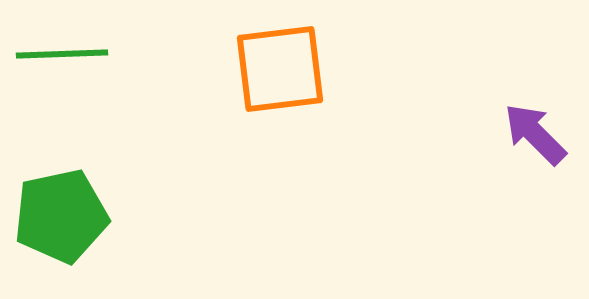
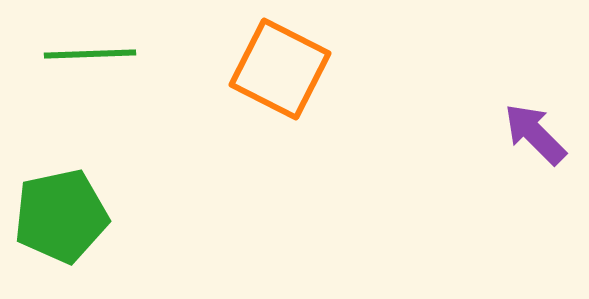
green line: moved 28 px right
orange square: rotated 34 degrees clockwise
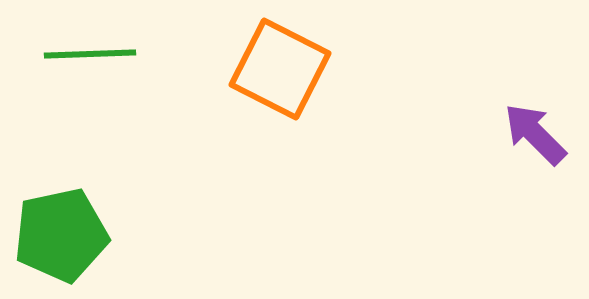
green pentagon: moved 19 px down
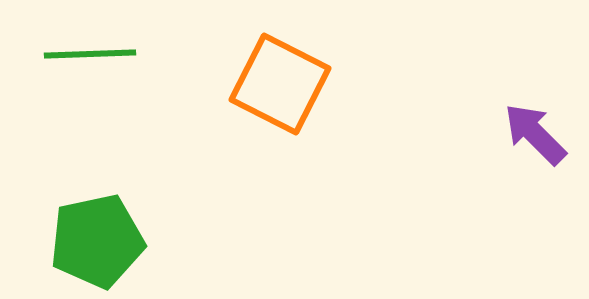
orange square: moved 15 px down
green pentagon: moved 36 px right, 6 px down
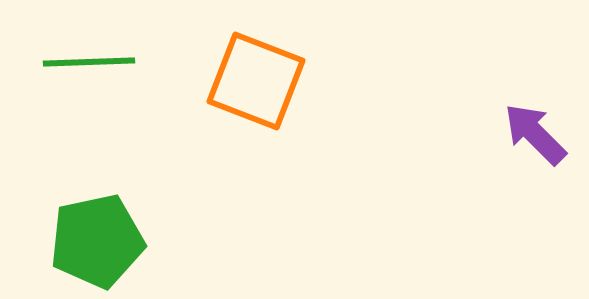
green line: moved 1 px left, 8 px down
orange square: moved 24 px left, 3 px up; rotated 6 degrees counterclockwise
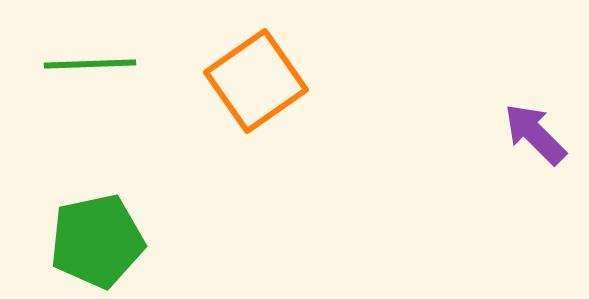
green line: moved 1 px right, 2 px down
orange square: rotated 34 degrees clockwise
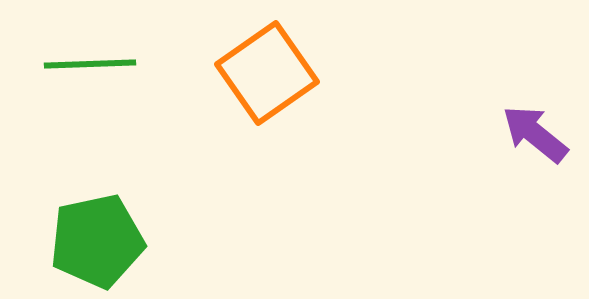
orange square: moved 11 px right, 8 px up
purple arrow: rotated 6 degrees counterclockwise
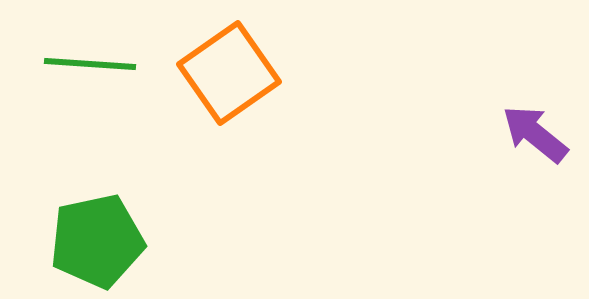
green line: rotated 6 degrees clockwise
orange square: moved 38 px left
